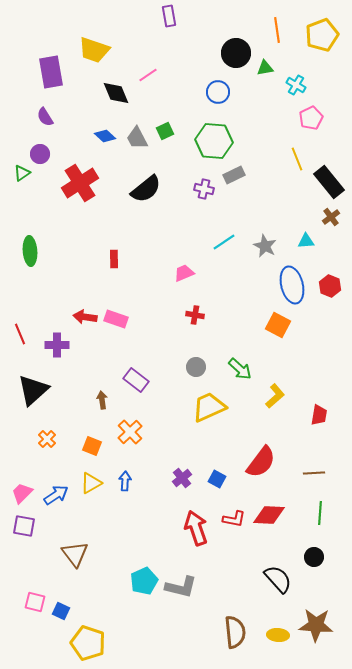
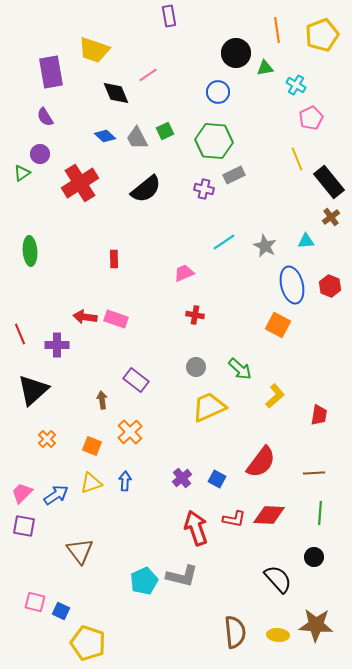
yellow triangle at (91, 483): rotated 10 degrees clockwise
brown triangle at (75, 554): moved 5 px right, 3 px up
gray L-shape at (181, 587): moved 1 px right, 11 px up
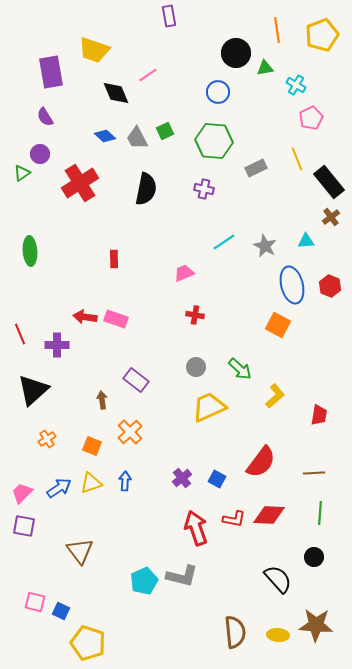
gray rectangle at (234, 175): moved 22 px right, 7 px up
black semicircle at (146, 189): rotated 40 degrees counterclockwise
orange cross at (47, 439): rotated 12 degrees clockwise
blue arrow at (56, 495): moved 3 px right, 7 px up
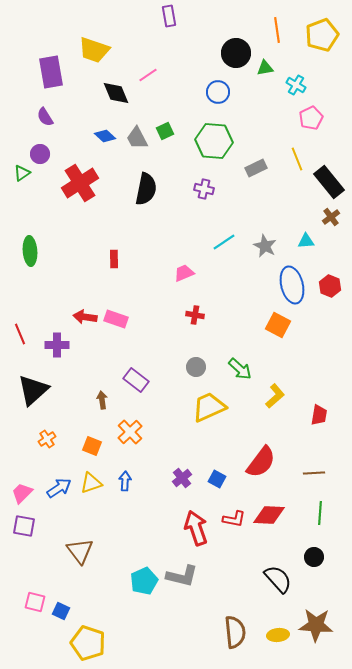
yellow ellipse at (278, 635): rotated 10 degrees counterclockwise
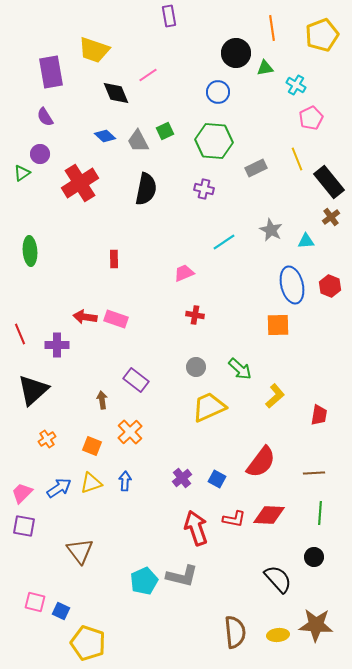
orange line at (277, 30): moved 5 px left, 2 px up
gray trapezoid at (137, 138): moved 1 px right, 3 px down
gray star at (265, 246): moved 6 px right, 16 px up
orange square at (278, 325): rotated 30 degrees counterclockwise
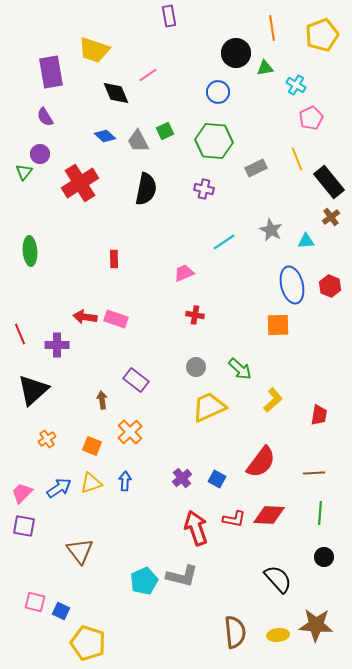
green triangle at (22, 173): moved 2 px right, 1 px up; rotated 18 degrees counterclockwise
yellow L-shape at (275, 396): moved 2 px left, 4 px down
black circle at (314, 557): moved 10 px right
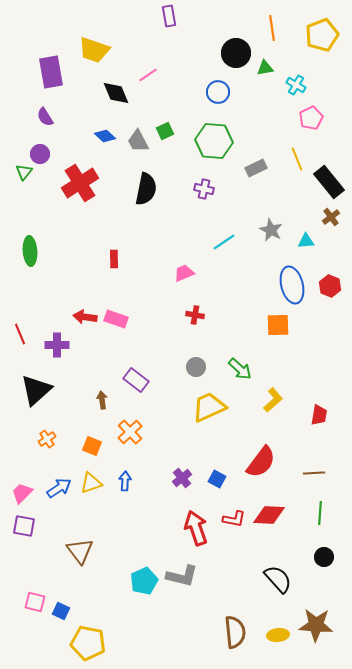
black triangle at (33, 390): moved 3 px right
yellow pentagon at (88, 643): rotated 8 degrees counterclockwise
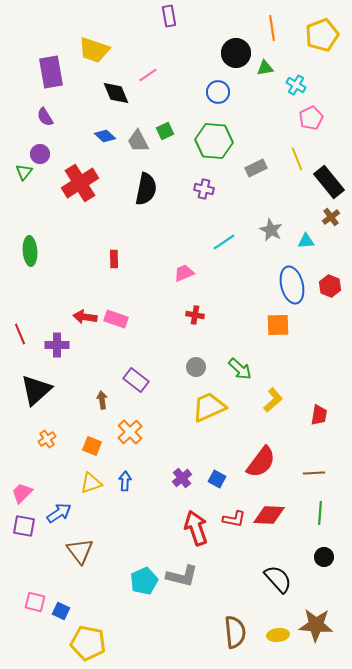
blue arrow at (59, 488): moved 25 px down
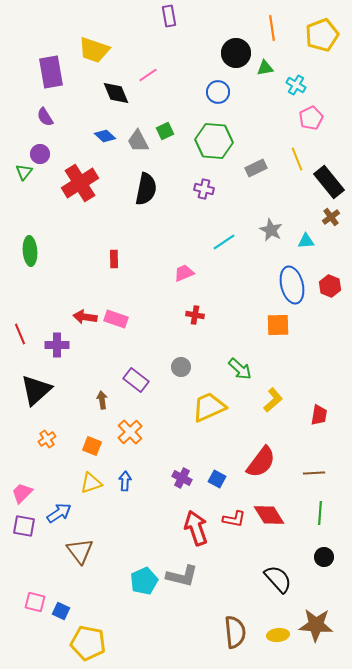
gray circle at (196, 367): moved 15 px left
purple cross at (182, 478): rotated 24 degrees counterclockwise
red diamond at (269, 515): rotated 56 degrees clockwise
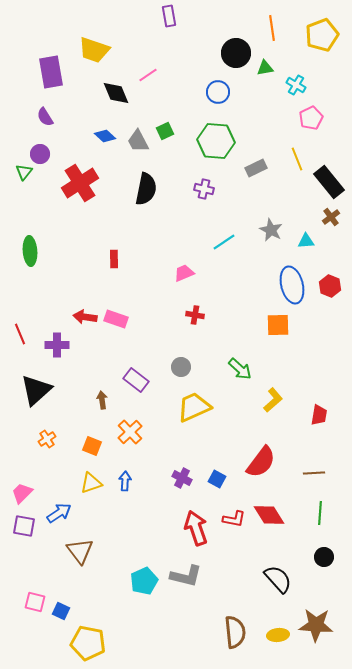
green hexagon at (214, 141): moved 2 px right
yellow trapezoid at (209, 407): moved 15 px left
gray L-shape at (182, 576): moved 4 px right
